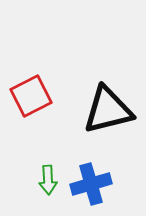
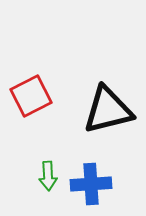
green arrow: moved 4 px up
blue cross: rotated 12 degrees clockwise
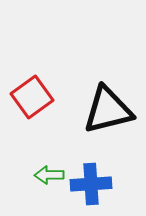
red square: moved 1 px right, 1 px down; rotated 9 degrees counterclockwise
green arrow: moved 1 px right, 1 px up; rotated 92 degrees clockwise
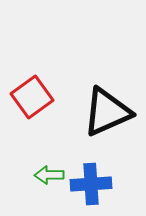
black triangle: moved 1 px left, 2 px down; rotated 10 degrees counterclockwise
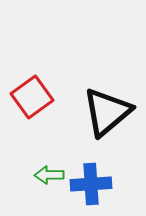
black triangle: rotated 16 degrees counterclockwise
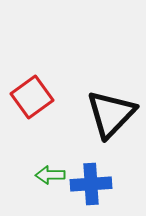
black triangle: moved 4 px right, 2 px down; rotated 6 degrees counterclockwise
green arrow: moved 1 px right
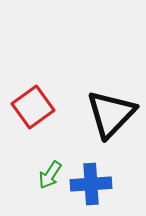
red square: moved 1 px right, 10 px down
green arrow: rotated 56 degrees counterclockwise
